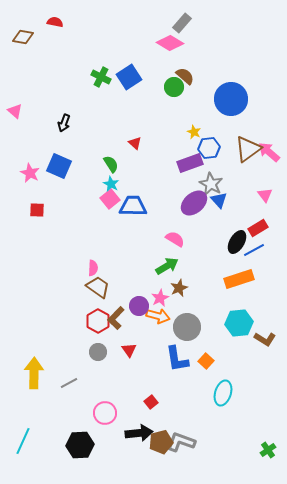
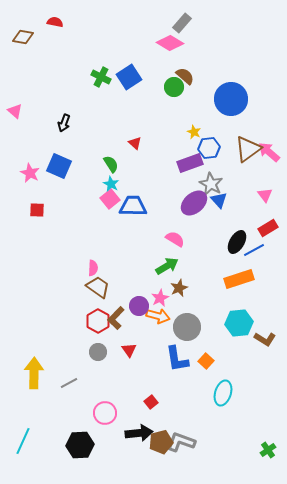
red rectangle at (258, 228): moved 10 px right
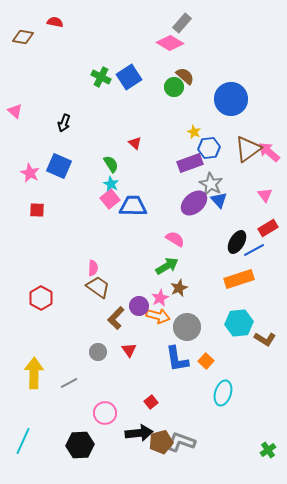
red hexagon at (98, 321): moved 57 px left, 23 px up
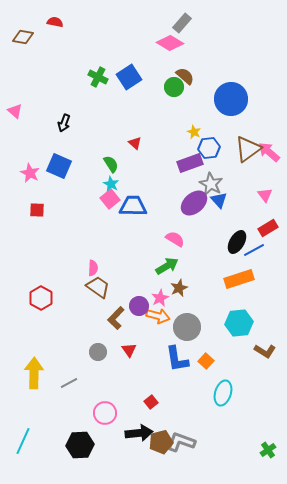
green cross at (101, 77): moved 3 px left
brown L-shape at (265, 339): moved 12 px down
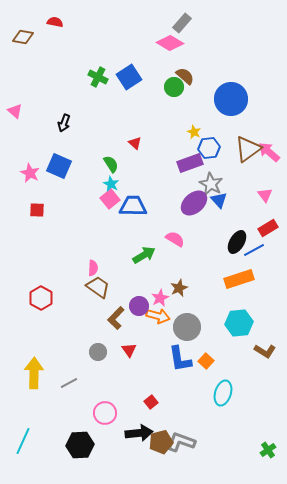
green arrow at (167, 266): moved 23 px left, 11 px up
blue L-shape at (177, 359): moved 3 px right
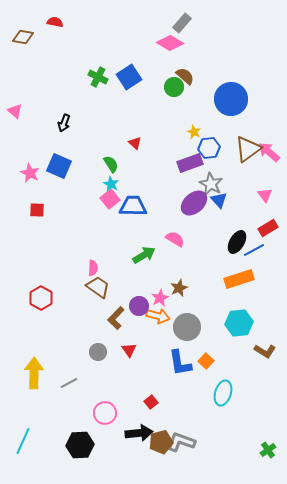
blue L-shape at (180, 359): moved 4 px down
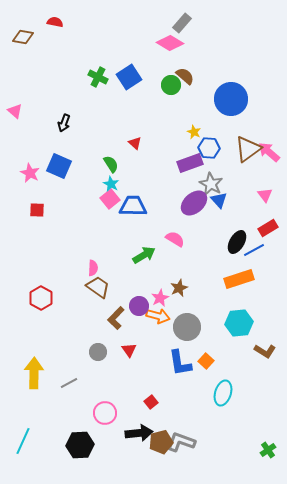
green circle at (174, 87): moved 3 px left, 2 px up
blue hexagon at (209, 148): rotated 10 degrees clockwise
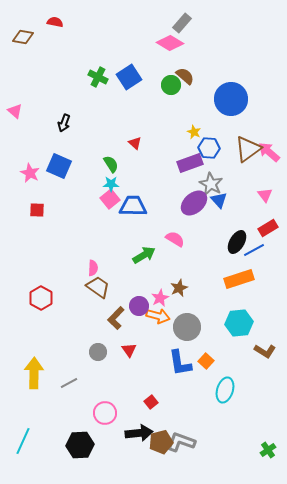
cyan star at (111, 184): rotated 28 degrees counterclockwise
cyan ellipse at (223, 393): moved 2 px right, 3 px up
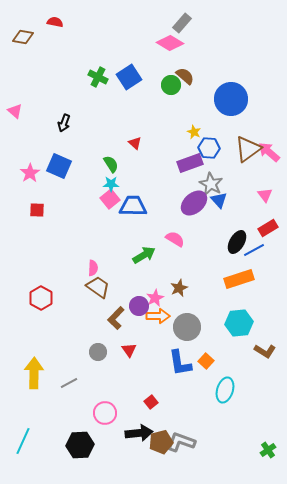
pink star at (30, 173): rotated 12 degrees clockwise
pink star at (160, 298): moved 5 px left
orange arrow at (158, 316): rotated 15 degrees counterclockwise
